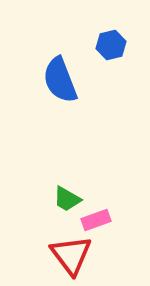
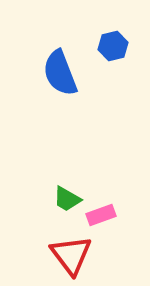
blue hexagon: moved 2 px right, 1 px down
blue semicircle: moved 7 px up
pink rectangle: moved 5 px right, 5 px up
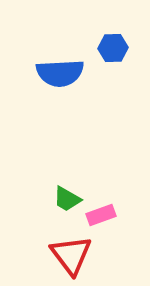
blue hexagon: moved 2 px down; rotated 12 degrees clockwise
blue semicircle: rotated 72 degrees counterclockwise
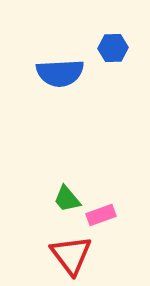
green trapezoid: rotated 20 degrees clockwise
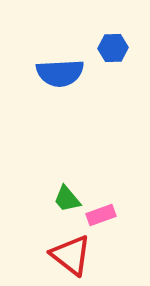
red triangle: rotated 15 degrees counterclockwise
